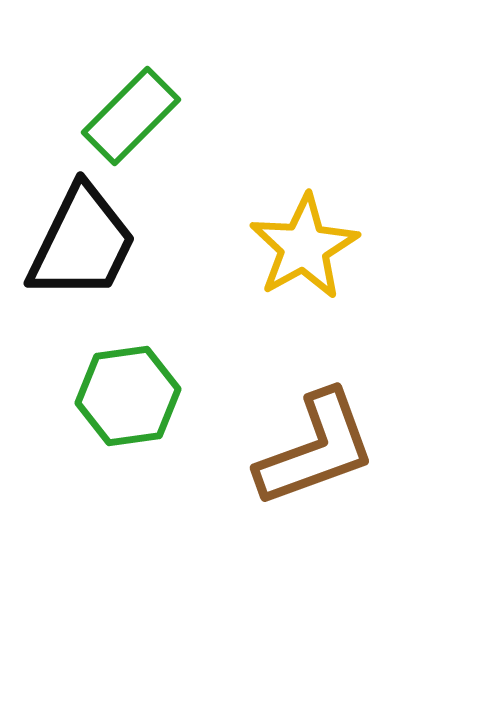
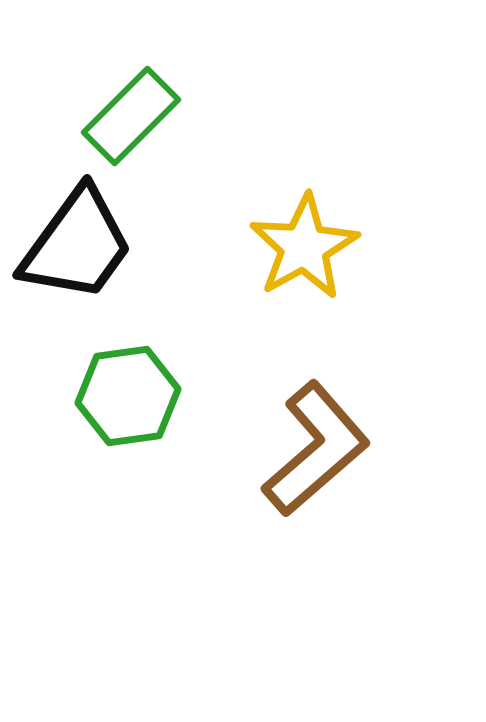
black trapezoid: moved 5 px left, 2 px down; rotated 10 degrees clockwise
brown L-shape: rotated 21 degrees counterclockwise
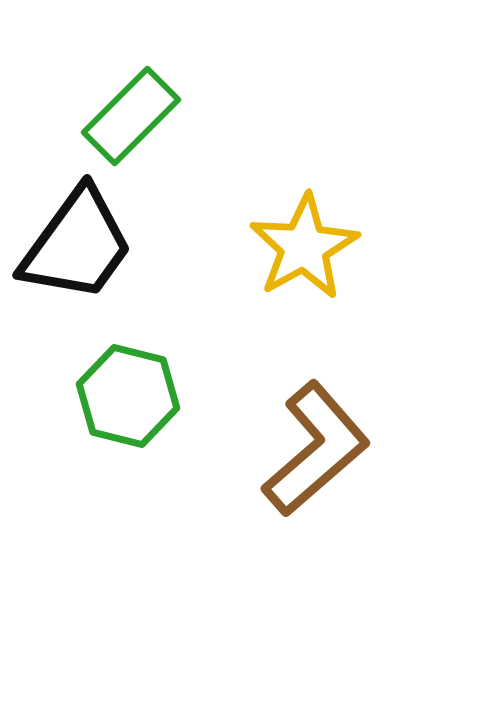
green hexagon: rotated 22 degrees clockwise
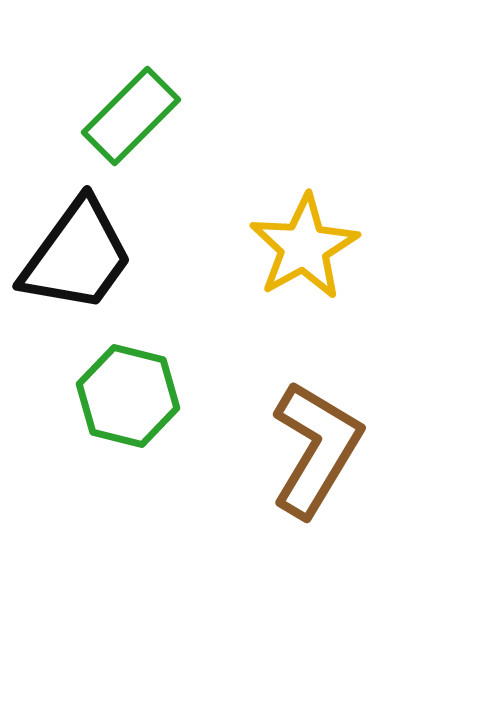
black trapezoid: moved 11 px down
brown L-shape: rotated 18 degrees counterclockwise
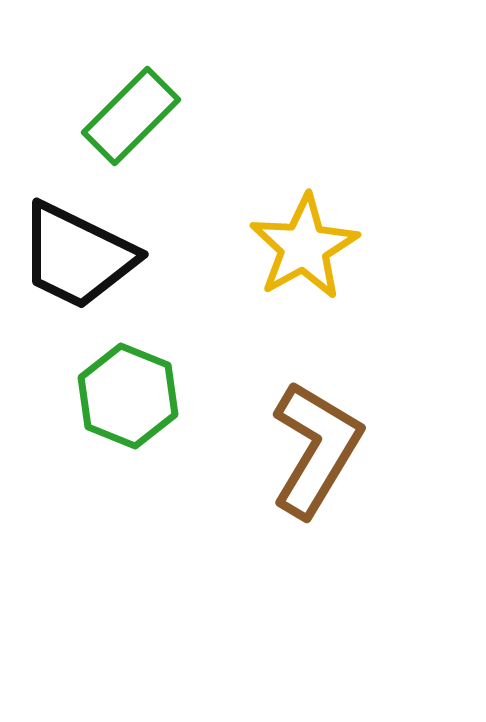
black trapezoid: rotated 80 degrees clockwise
green hexagon: rotated 8 degrees clockwise
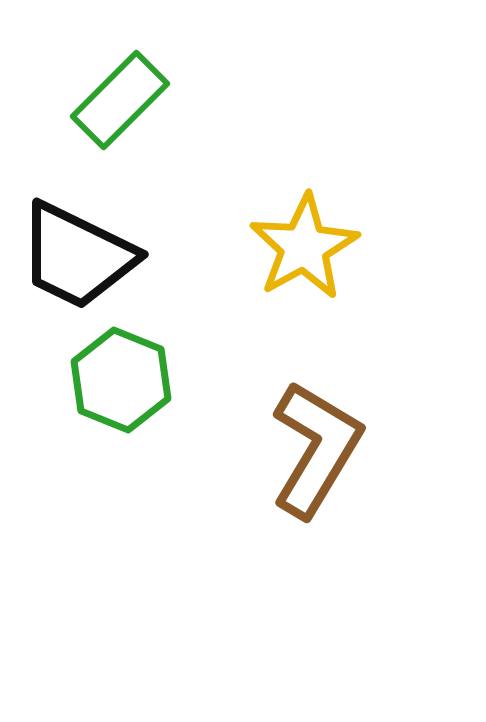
green rectangle: moved 11 px left, 16 px up
green hexagon: moved 7 px left, 16 px up
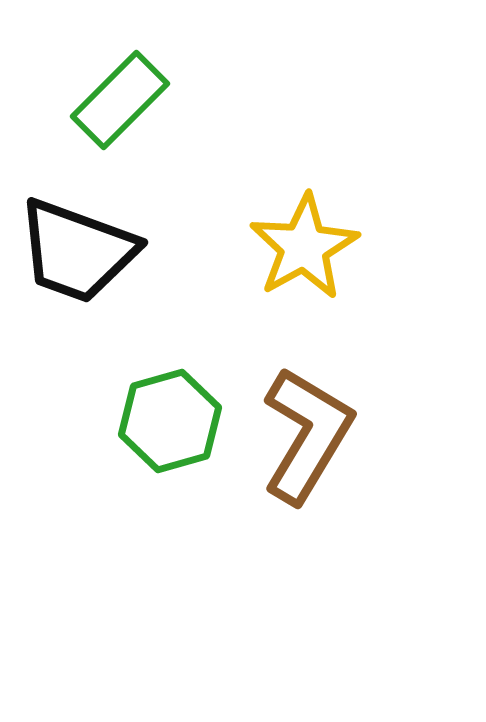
black trapezoid: moved 5 px up; rotated 6 degrees counterclockwise
green hexagon: moved 49 px right, 41 px down; rotated 22 degrees clockwise
brown L-shape: moved 9 px left, 14 px up
